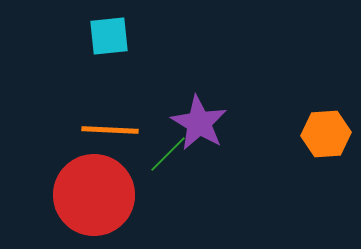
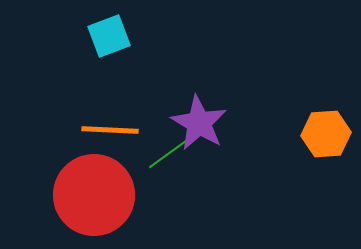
cyan square: rotated 15 degrees counterclockwise
green line: rotated 9 degrees clockwise
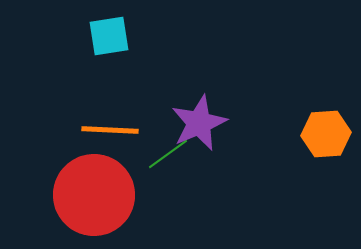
cyan square: rotated 12 degrees clockwise
purple star: rotated 18 degrees clockwise
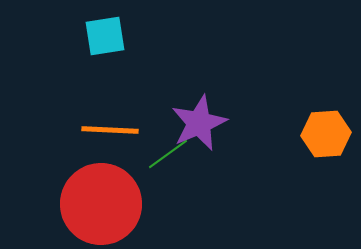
cyan square: moved 4 px left
red circle: moved 7 px right, 9 px down
